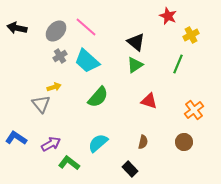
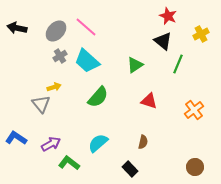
yellow cross: moved 10 px right, 1 px up
black triangle: moved 27 px right, 1 px up
brown circle: moved 11 px right, 25 px down
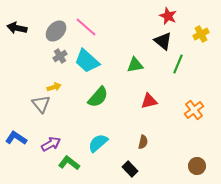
green triangle: rotated 24 degrees clockwise
red triangle: rotated 30 degrees counterclockwise
brown circle: moved 2 px right, 1 px up
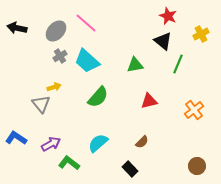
pink line: moved 4 px up
brown semicircle: moved 1 px left; rotated 32 degrees clockwise
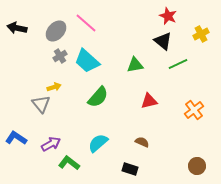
green line: rotated 42 degrees clockwise
brown semicircle: rotated 112 degrees counterclockwise
black rectangle: rotated 28 degrees counterclockwise
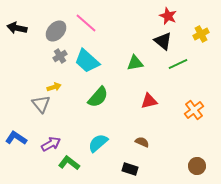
green triangle: moved 2 px up
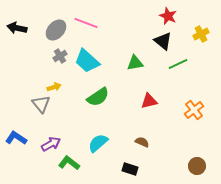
pink line: rotated 20 degrees counterclockwise
gray ellipse: moved 1 px up
green semicircle: rotated 15 degrees clockwise
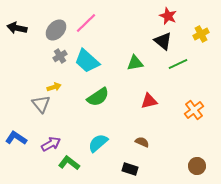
pink line: rotated 65 degrees counterclockwise
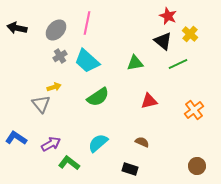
pink line: moved 1 px right; rotated 35 degrees counterclockwise
yellow cross: moved 11 px left; rotated 21 degrees counterclockwise
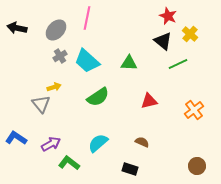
pink line: moved 5 px up
green triangle: moved 6 px left; rotated 12 degrees clockwise
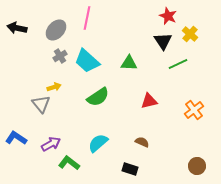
black triangle: rotated 18 degrees clockwise
